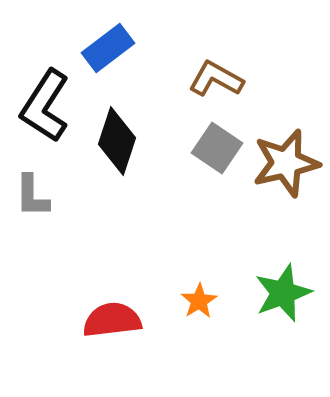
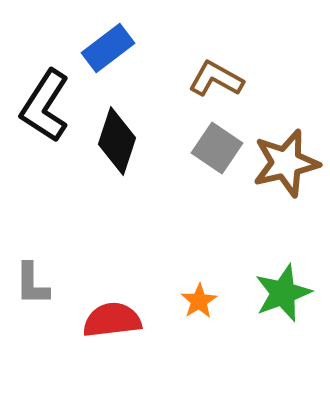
gray L-shape: moved 88 px down
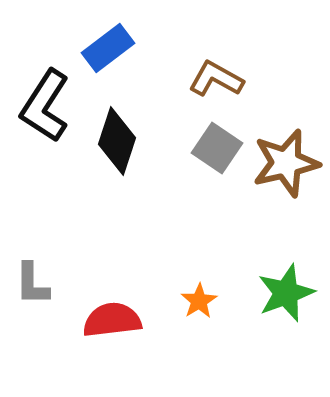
green star: moved 3 px right
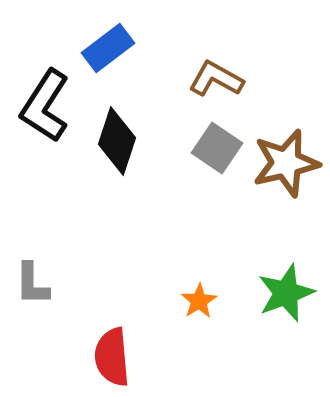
red semicircle: moved 37 px down; rotated 88 degrees counterclockwise
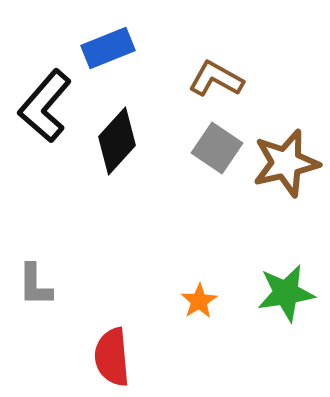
blue rectangle: rotated 15 degrees clockwise
black L-shape: rotated 8 degrees clockwise
black diamond: rotated 24 degrees clockwise
gray L-shape: moved 3 px right, 1 px down
green star: rotated 12 degrees clockwise
